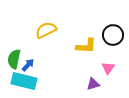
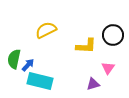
cyan rectangle: moved 16 px right
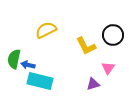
yellow L-shape: rotated 60 degrees clockwise
blue arrow: rotated 120 degrees counterclockwise
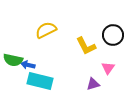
green semicircle: moved 1 px left, 1 px down; rotated 90 degrees counterclockwise
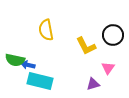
yellow semicircle: rotated 75 degrees counterclockwise
green semicircle: moved 2 px right
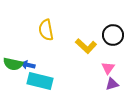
yellow L-shape: rotated 20 degrees counterclockwise
green semicircle: moved 2 px left, 4 px down
purple triangle: moved 19 px right
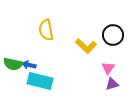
blue arrow: moved 1 px right
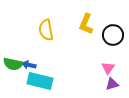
yellow L-shape: moved 22 px up; rotated 70 degrees clockwise
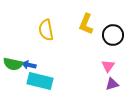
pink triangle: moved 2 px up
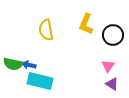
purple triangle: rotated 48 degrees clockwise
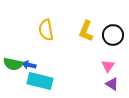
yellow L-shape: moved 7 px down
